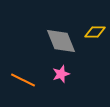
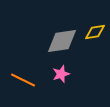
yellow diamond: rotated 10 degrees counterclockwise
gray diamond: moved 1 px right; rotated 76 degrees counterclockwise
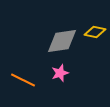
yellow diamond: rotated 20 degrees clockwise
pink star: moved 1 px left, 1 px up
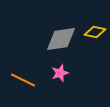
gray diamond: moved 1 px left, 2 px up
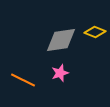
yellow diamond: rotated 10 degrees clockwise
gray diamond: moved 1 px down
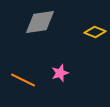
gray diamond: moved 21 px left, 18 px up
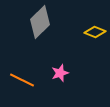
gray diamond: rotated 36 degrees counterclockwise
orange line: moved 1 px left
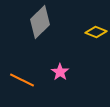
yellow diamond: moved 1 px right
pink star: moved 1 px up; rotated 18 degrees counterclockwise
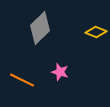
gray diamond: moved 6 px down
pink star: rotated 18 degrees counterclockwise
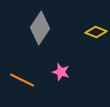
gray diamond: rotated 12 degrees counterclockwise
pink star: moved 1 px right
